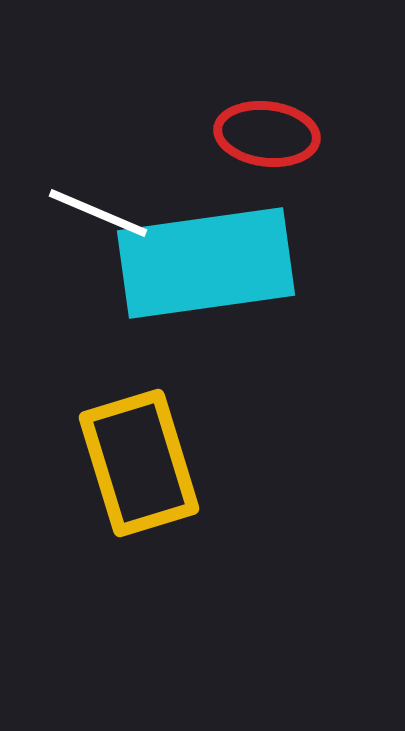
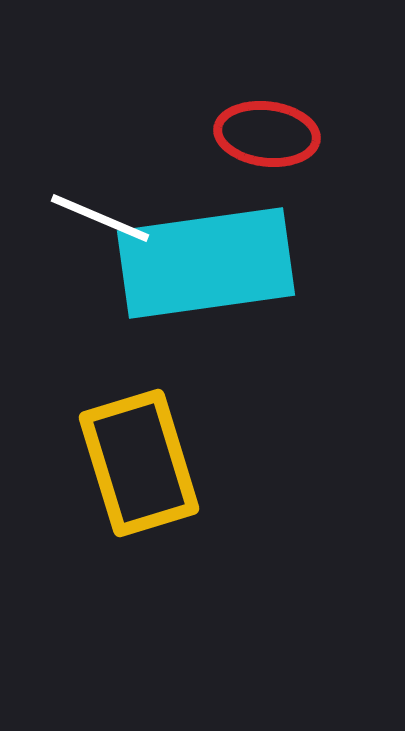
white line: moved 2 px right, 5 px down
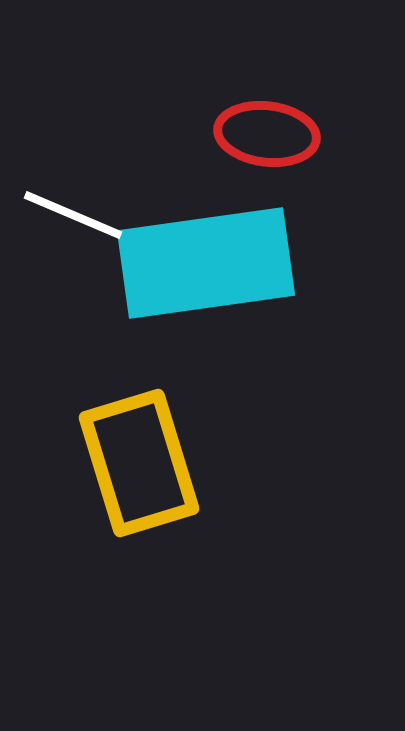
white line: moved 27 px left, 3 px up
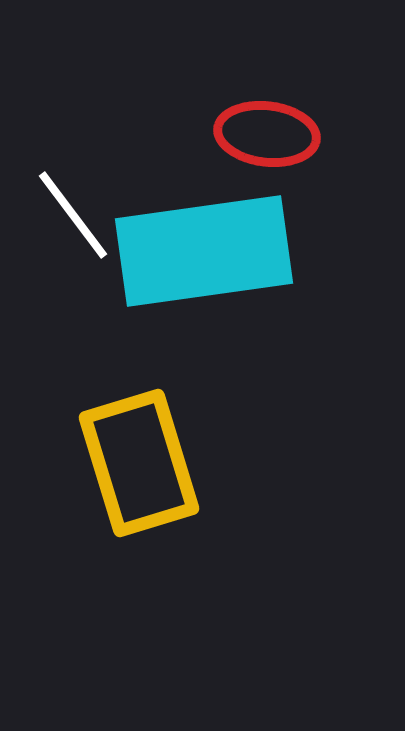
white line: rotated 30 degrees clockwise
cyan rectangle: moved 2 px left, 12 px up
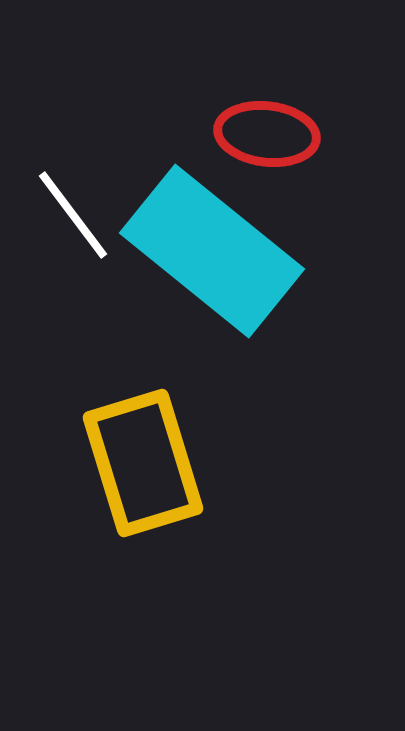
cyan rectangle: moved 8 px right; rotated 47 degrees clockwise
yellow rectangle: moved 4 px right
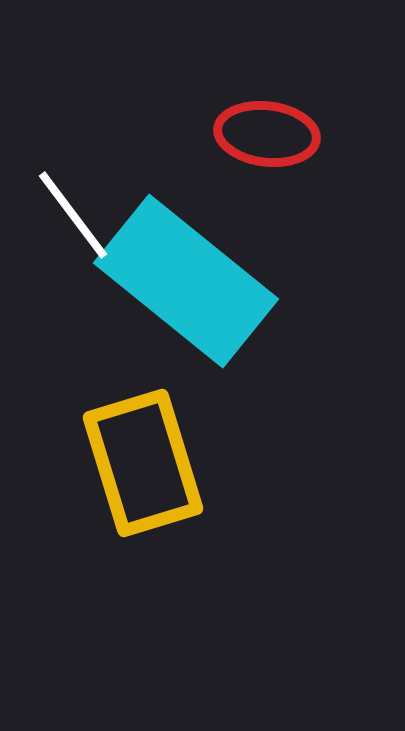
cyan rectangle: moved 26 px left, 30 px down
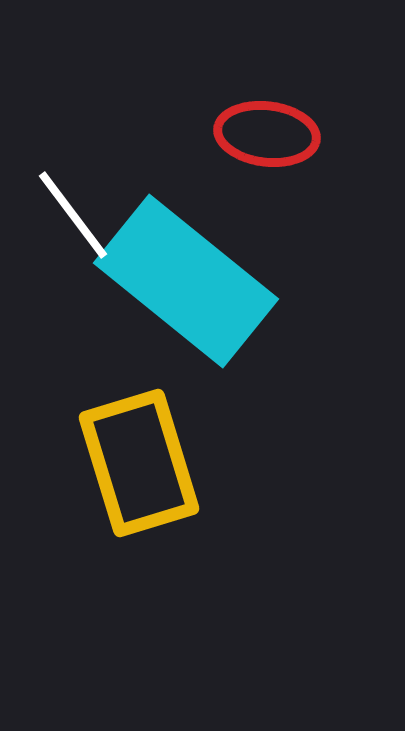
yellow rectangle: moved 4 px left
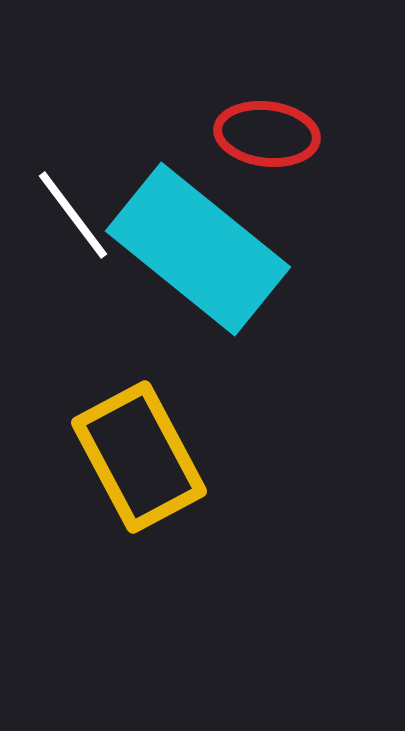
cyan rectangle: moved 12 px right, 32 px up
yellow rectangle: moved 6 px up; rotated 11 degrees counterclockwise
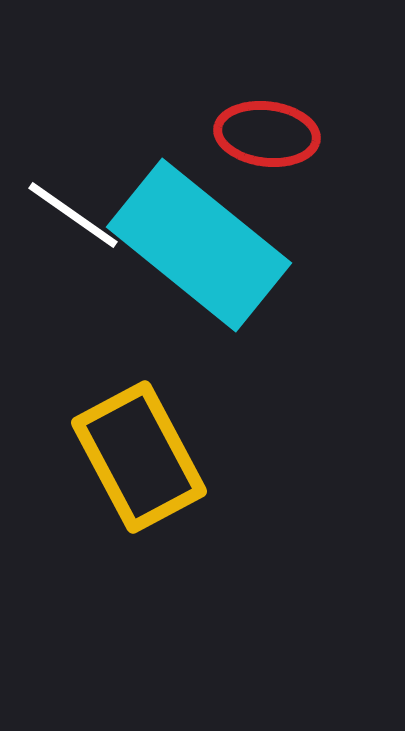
white line: rotated 18 degrees counterclockwise
cyan rectangle: moved 1 px right, 4 px up
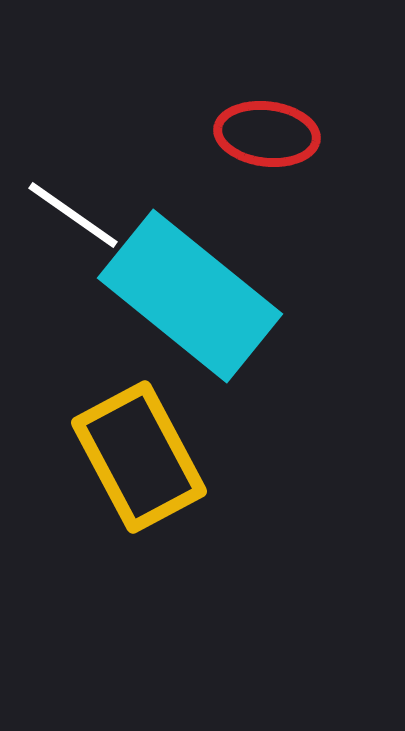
cyan rectangle: moved 9 px left, 51 px down
